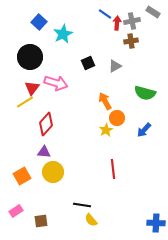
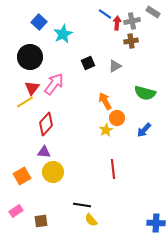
pink arrow: moved 2 px left, 1 px down; rotated 70 degrees counterclockwise
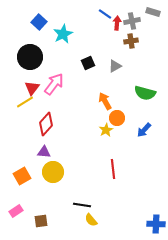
gray rectangle: rotated 16 degrees counterclockwise
blue cross: moved 1 px down
